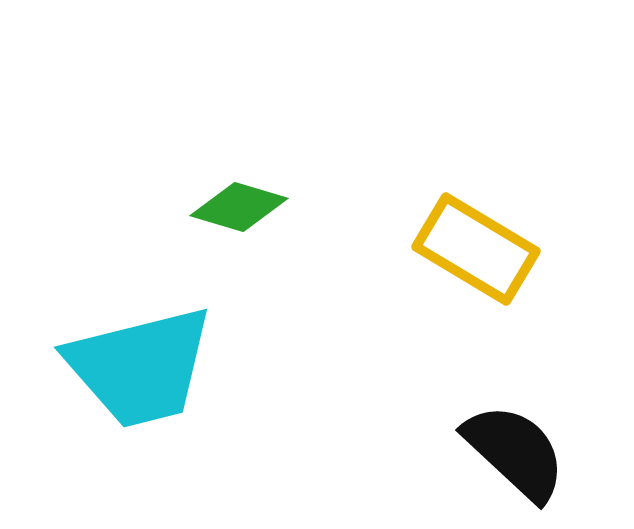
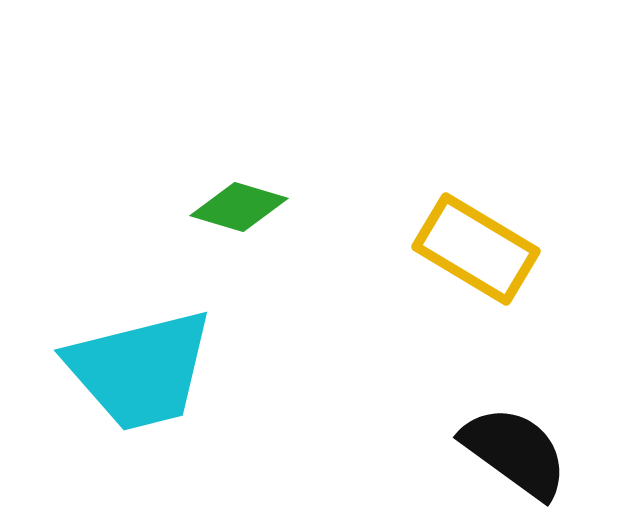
cyan trapezoid: moved 3 px down
black semicircle: rotated 7 degrees counterclockwise
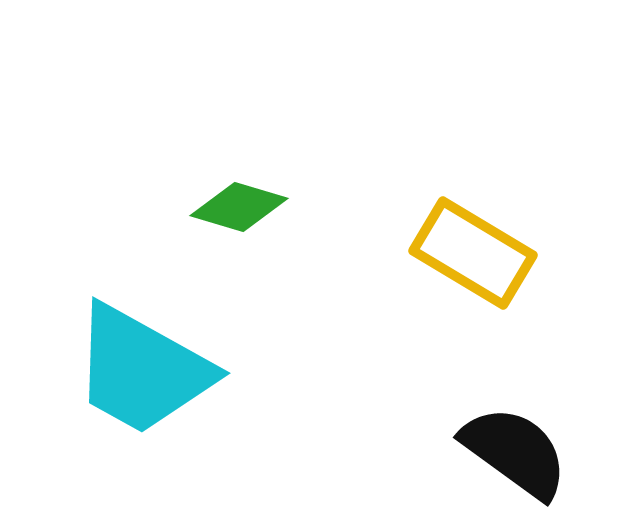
yellow rectangle: moved 3 px left, 4 px down
cyan trapezoid: moved 2 px right; rotated 43 degrees clockwise
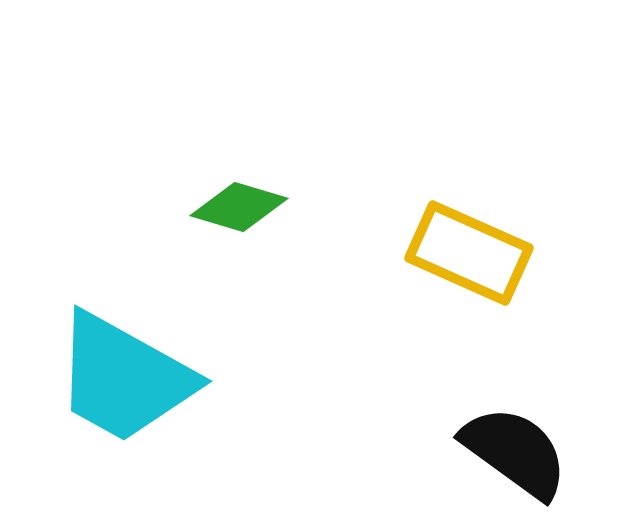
yellow rectangle: moved 4 px left; rotated 7 degrees counterclockwise
cyan trapezoid: moved 18 px left, 8 px down
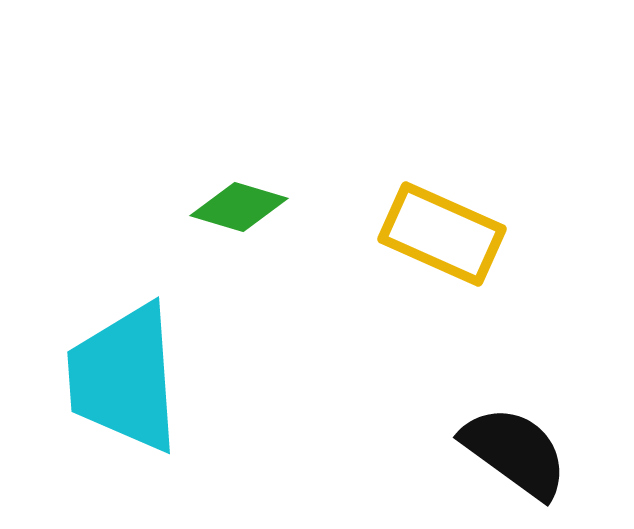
yellow rectangle: moved 27 px left, 19 px up
cyan trapezoid: rotated 57 degrees clockwise
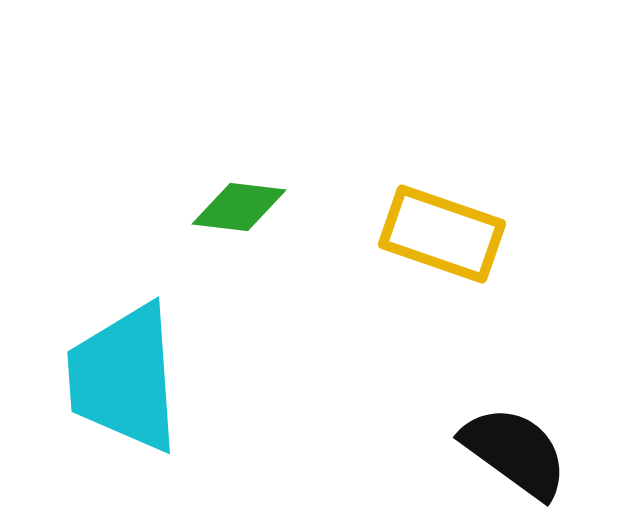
green diamond: rotated 10 degrees counterclockwise
yellow rectangle: rotated 5 degrees counterclockwise
